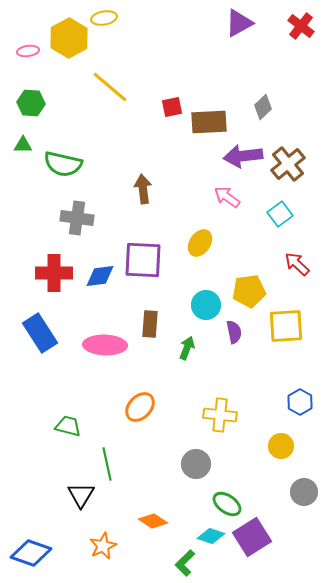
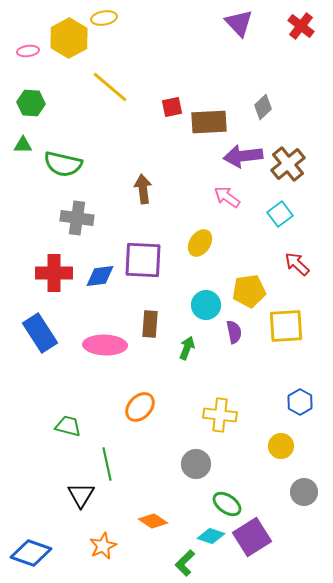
purple triangle at (239, 23): rotated 44 degrees counterclockwise
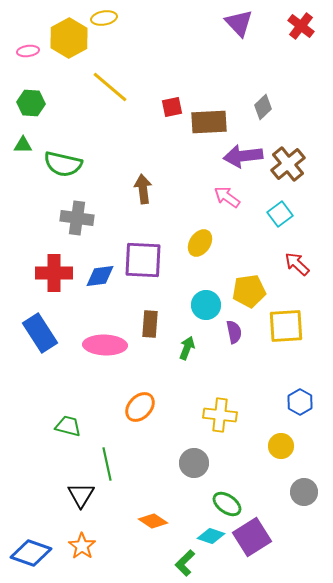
gray circle at (196, 464): moved 2 px left, 1 px up
orange star at (103, 546): moved 21 px left; rotated 12 degrees counterclockwise
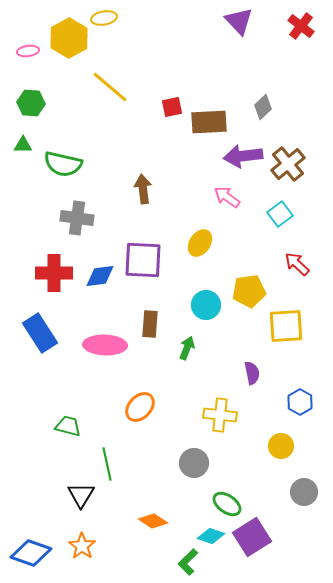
purple triangle at (239, 23): moved 2 px up
purple semicircle at (234, 332): moved 18 px right, 41 px down
green L-shape at (185, 563): moved 3 px right, 1 px up
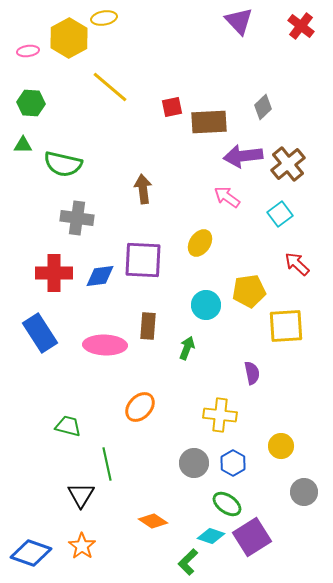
brown rectangle at (150, 324): moved 2 px left, 2 px down
blue hexagon at (300, 402): moved 67 px left, 61 px down
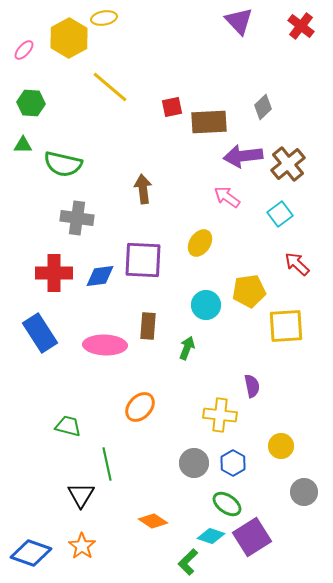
pink ellipse at (28, 51): moved 4 px left, 1 px up; rotated 40 degrees counterclockwise
purple semicircle at (252, 373): moved 13 px down
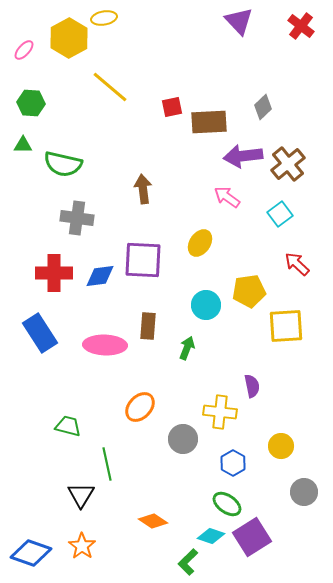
yellow cross at (220, 415): moved 3 px up
gray circle at (194, 463): moved 11 px left, 24 px up
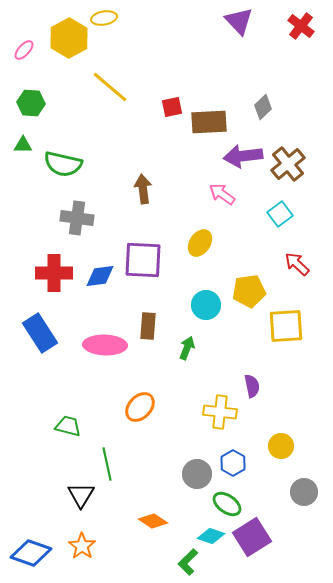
pink arrow at (227, 197): moved 5 px left, 3 px up
gray circle at (183, 439): moved 14 px right, 35 px down
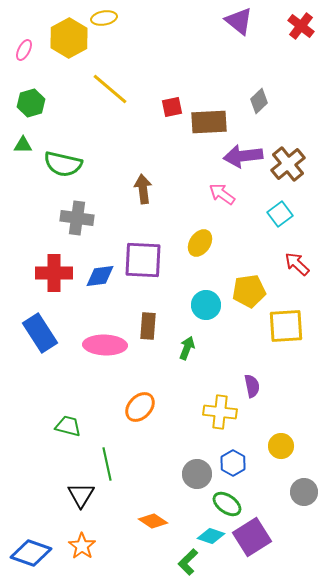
purple triangle at (239, 21): rotated 8 degrees counterclockwise
pink ellipse at (24, 50): rotated 15 degrees counterclockwise
yellow line at (110, 87): moved 2 px down
green hexagon at (31, 103): rotated 20 degrees counterclockwise
gray diamond at (263, 107): moved 4 px left, 6 px up
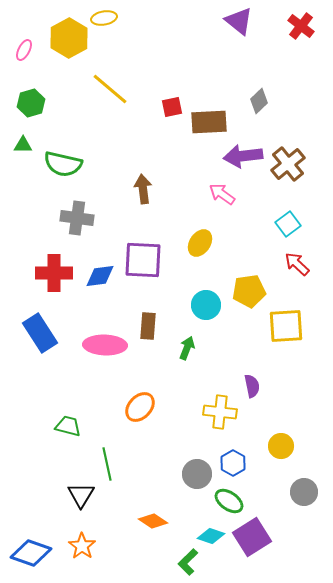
cyan square at (280, 214): moved 8 px right, 10 px down
green ellipse at (227, 504): moved 2 px right, 3 px up
